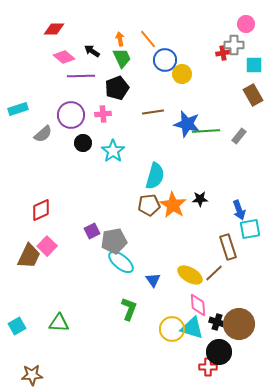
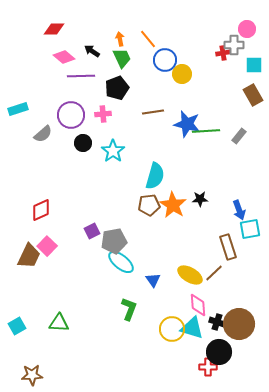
pink circle at (246, 24): moved 1 px right, 5 px down
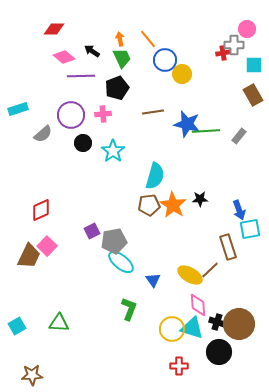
brown line at (214, 273): moved 4 px left, 3 px up
red cross at (208, 367): moved 29 px left, 1 px up
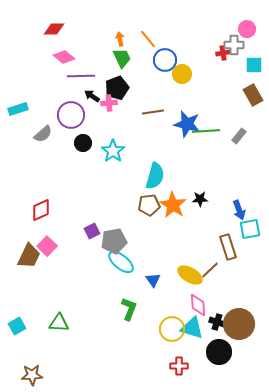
black arrow at (92, 51): moved 45 px down
pink cross at (103, 114): moved 6 px right, 11 px up
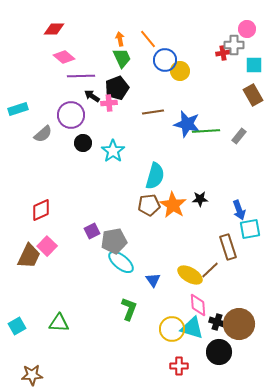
yellow circle at (182, 74): moved 2 px left, 3 px up
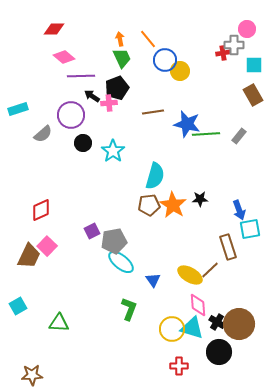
green line at (206, 131): moved 3 px down
black cross at (217, 322): rotated 14 degrees clockwise
cyan square at (17, 326): moved 1 px right, 20 px up
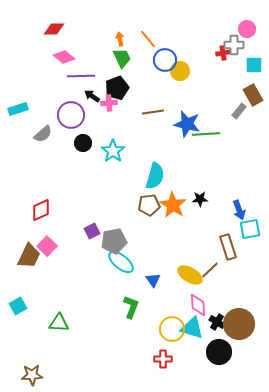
gray rectangle at (239, 136): moved 25 px up
green L-shape at (129, 309): moved 2 px right, 2 px up
red cross at (179, 366): moved 16 px left, 7 px up
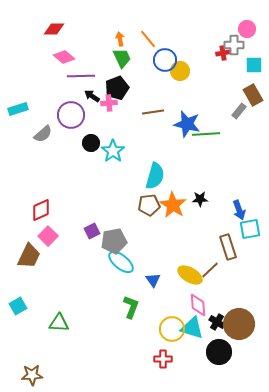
black circle at (83, 143): moved 8 px right
pink square at (47, 246): moved 1 px right, 10 px up
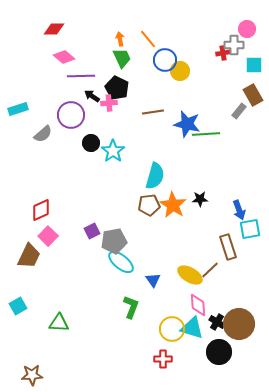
black pentagon at (117, 88): rotated 25 degrees counterclockwise
